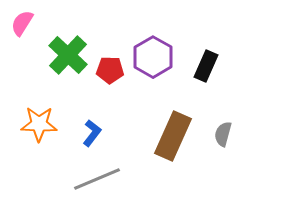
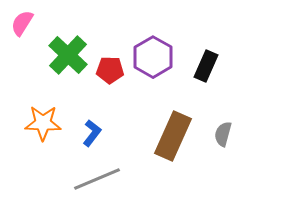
orange star: moved 4 px right, 1 px up
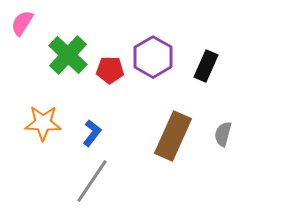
gray line: moved 5 px left, 2 px down; rotated 33 degrees counterclockwise
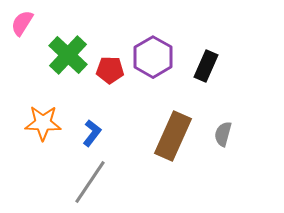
gray line: moved 2 px left, 1 px down
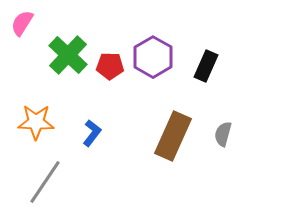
red pentagon: moved 4 px up
orange star: moved 7 px left, 1 px up
gray line: moved 45 px left
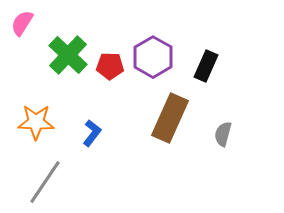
brown rectangle: moved 3 px left, 18 px up
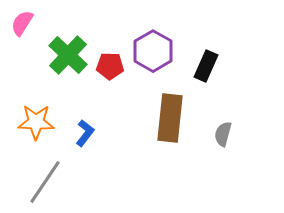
purple hexagon: moved 6 px up
brown rectangle: rotated 18 degrees counterclockwise
blue L-shape: moved 7 px left
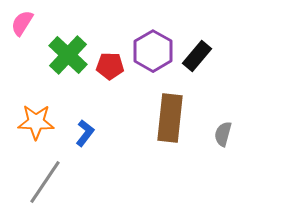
black rectangle: moved 9 px left, 10 px up; rotated 16 degrees clockwise
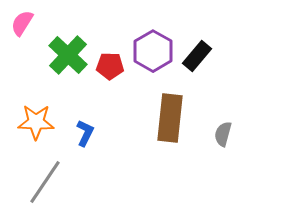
blue L-shape: rotated 12 degrees counterclockwise
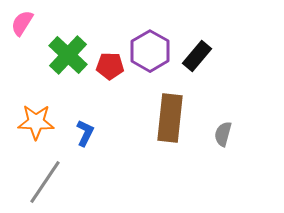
purple hexagon: moved 3 px left
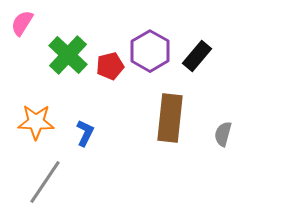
red pentagon: rotated 16 degrees counterclockwise
